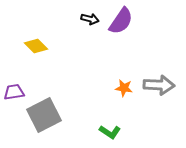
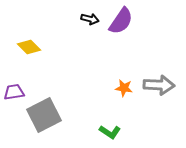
yellow diamond: moved 7 px left, 1 px down
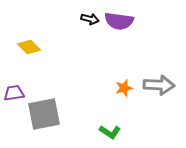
purple semicircle: moved 2 px left; rotated 64 degrees clockwise
orange star: rotated 24 degrees counterclockwise
purple trapezoid: moved 1 px down
gray square: moved 1 px up; rotated 16 degrees clockwise
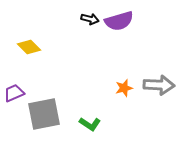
purple semicircle: rotated 24 degrees counterclockwise
purple trapezoid: rotated 15 degrees counterclockwise
green L-shape: moved 20 px left, 8 px up
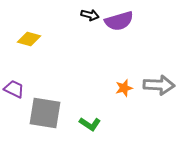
black arrow: moved 4 px up
yellow diamond: moved 8 px up; rotated 30 degrees counterclockwise
purple trapezoid: moved 4 px up; rotated 50 degrees clockwise
gray square: moved 1 px right, 1 px up; rotated 20 degrees clockwise
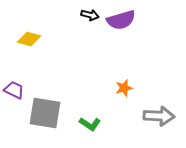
purple semicircle: moved 2 px right, 1 px up
gray arrow: moved 31 px down
purple trapezoid: moved 1 px down
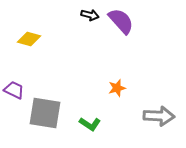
purple semicircle: moved 1 px down; rotated 116 degrees counterclockwise
orange star: moved 7 px left
